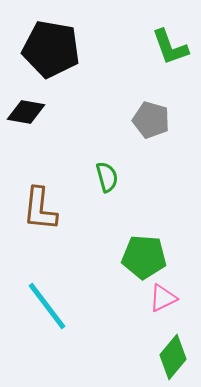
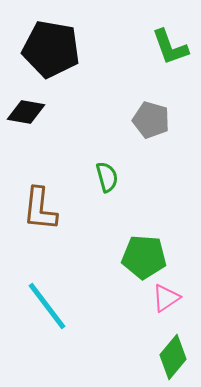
pink triangle: moved 3 px right; rotated 8 degrees counterclockwise
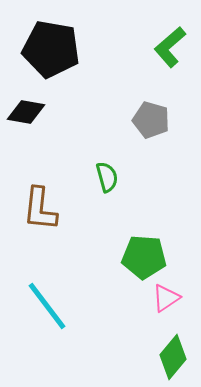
green L-shape: rotated 69 degrees clockwise
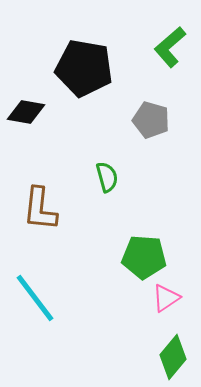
black pentagon: moved 33 px right, 19 px down
cyan line: moved 12 px left, 8 px up
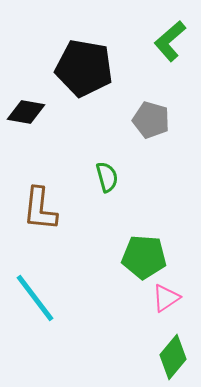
green L-shape: moved 6 px up
